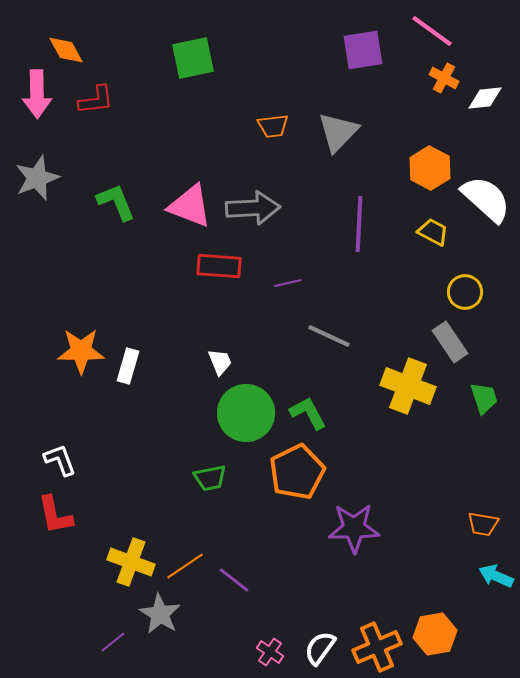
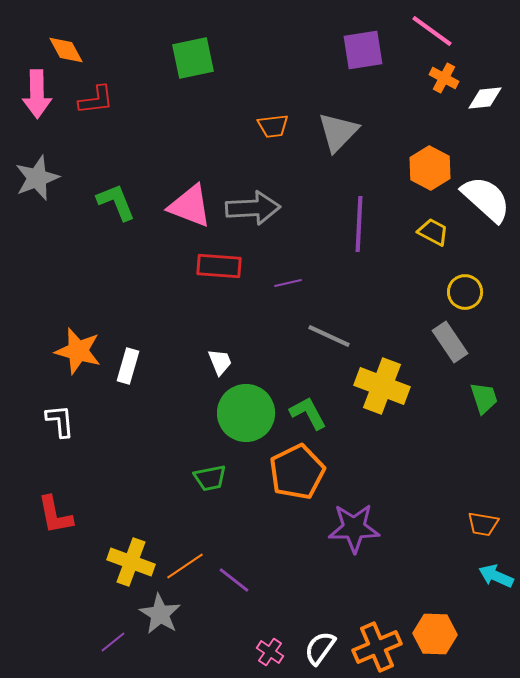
orange star at (81, 351): moved 3 px left; rotated 15 degrees clockwise
yellow cross at (408, 386): moved 26 px left
white L-shape at (60, 460): moved 39 px up; rotated 15 degrees clockwise
orange hexagon at (435, 634): rotated 12 degrees clockwise
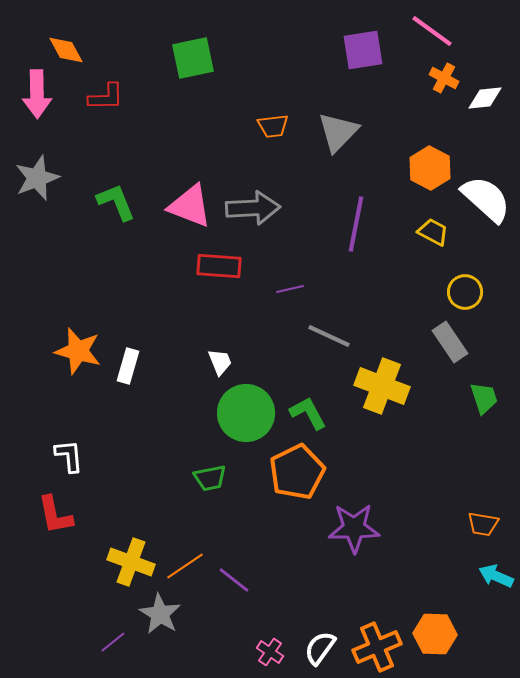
red L-shape at (96, 100): moved 10 px right, 3 px up; rotated 6 degrees clockwise
purple line at (359, 224): moved 3 px left; rotated 8 degrees clockwise
purple line at (288, 283): moved 2 px right, 6 px down
white L-shape at (60, 421): moved 9 px right, 35 px down
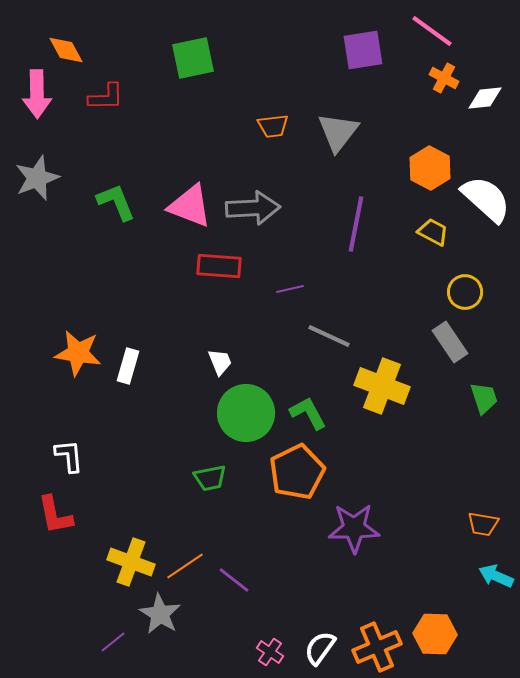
gray triangle at (338, 132): rotated 6 degrees counterclockwise
orange star at (78, 351): moved 2 px down; rotated 6 degrees counterclockwise
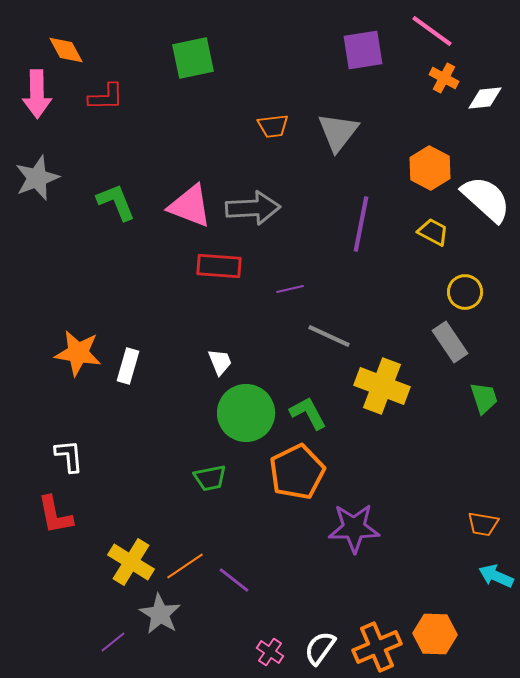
purple line at (356, 224): moved 5 px right
yellow cross at (131, 562): rotated 12 degrees clockwise
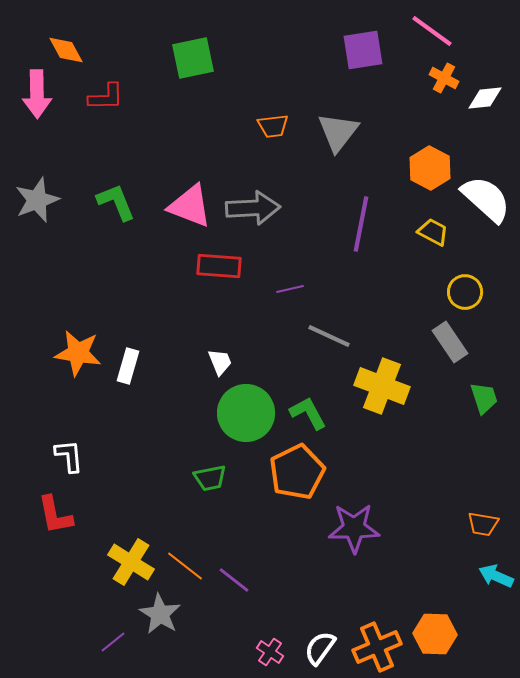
gray star at (37, 178): moved 22 px down
orange line at (185, 566): rotated 72 degrees clockwise
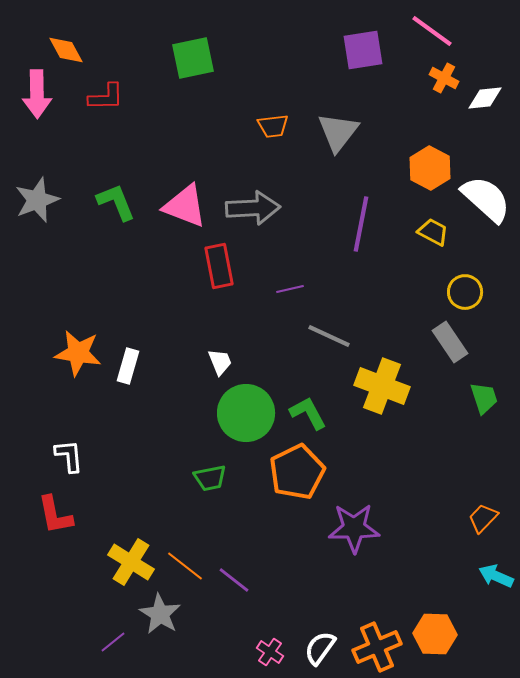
pink triangle at (190, 206): moved 5 px left
red rectangle at (219, 266): rotated 75 degrees clockwise
orange trapezoid at (483, 524): moved 6 px up; rotated 124 degrees clockwise
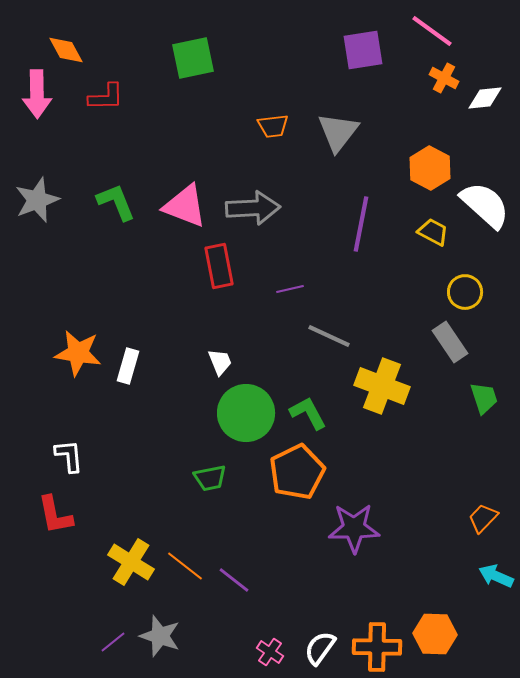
white semicircle at (486, 199): moved 1 px left, 6 px down
gray star at (160, 614): moved 22 px down; rotated 12 degrees counterclockwise
orange cross at (377, 647): rotated 24 degrees clockwise
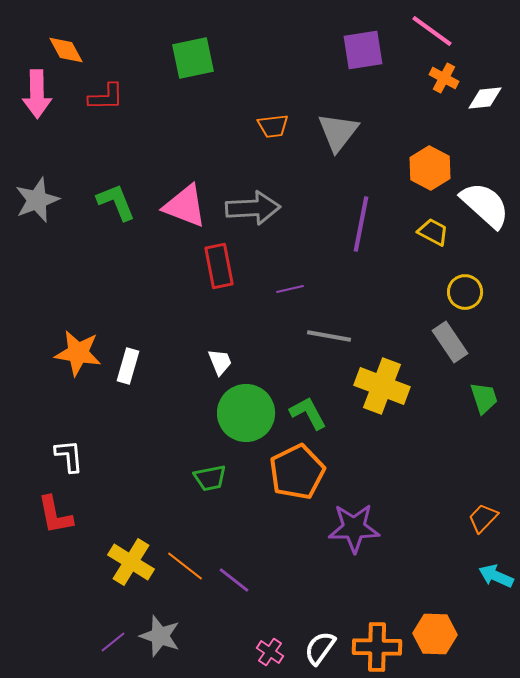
gray line at (329, 336): rotated 15 degrees counterclockwise
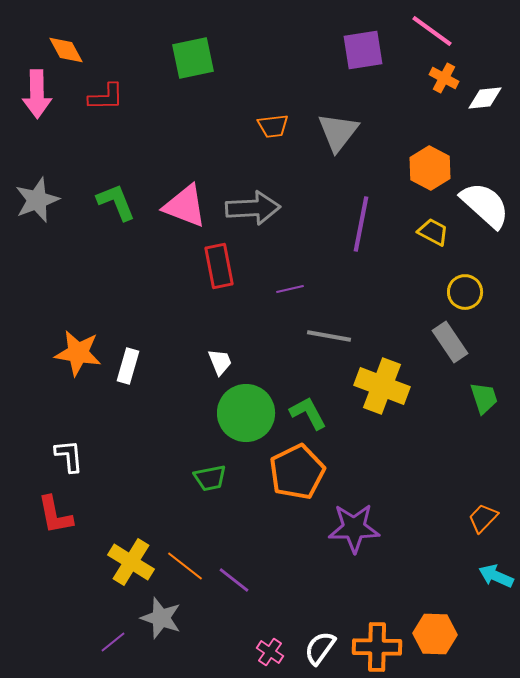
gray star at (160, 636): moved 1 px right, 18 px up
